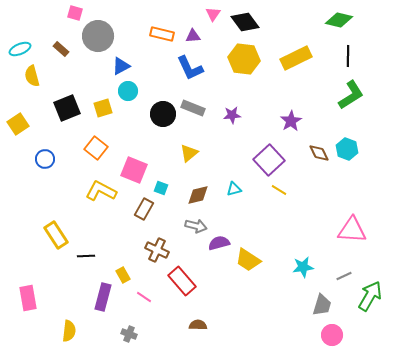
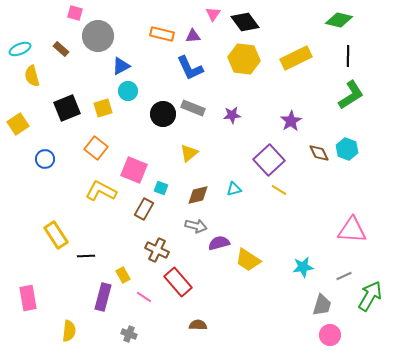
red rectangle at (182, 281): moved 4 px left, 1 px down
pink circle at (332, 335): moved 2 px left
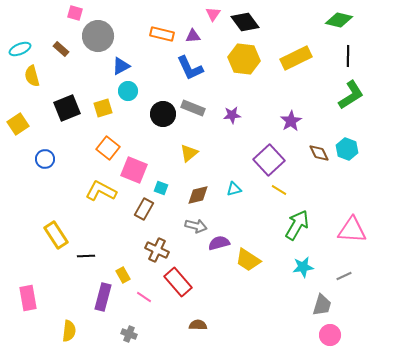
orange square at (96, 148): moved 12 px right
green arrow at (370, 296): moved 73 px left, 71 px up
